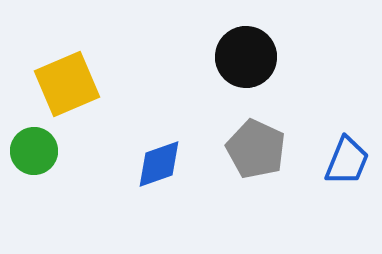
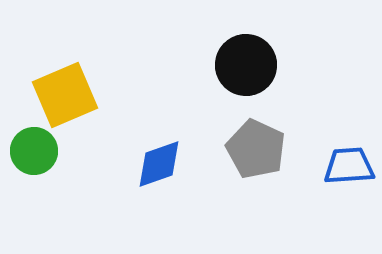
black circle: moved 8 px down
yellow square: moved 2 px left, 11 px down
blue trapezoid: moved 2 px right, 5 px down; rotated 116 degrees counterclockwise
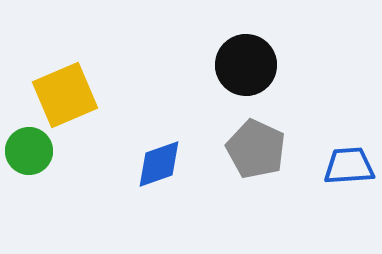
green circle: moved 5 px left
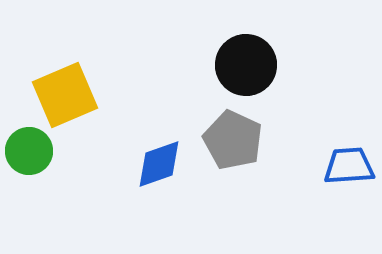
gray pentagon: moved 23 px left, 9 px up
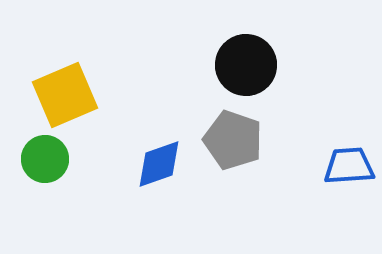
gray pentagon: rotated 6 degrees counterclockwise
green circle: moved 16 px right, 8 px down
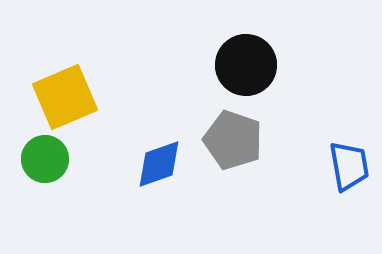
yellow square: moved 2 px down
blue trapezoid: rotated 84 degrees clockwise
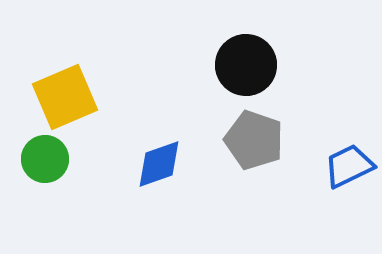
gray pentagon: moved 21 px right
blue trapezoid: rotated 106 degrees counterclockwise
